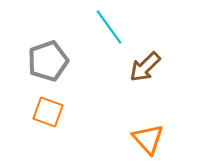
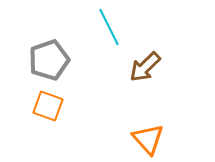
cyan line: rotated 9 degrees clockwise
gray pentagon: moved 1 px right, 1 px up
orange square: moved 6 px up
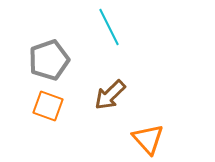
brown arrow: moved 35 px left, 28 px down
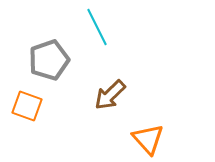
cyan line: moved 12 px left
orange square: moved 21 px left
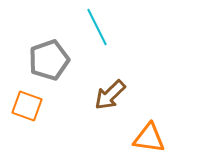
orange triangle: moved 1 px right, 1 px up; rotated 40 degrees counterclockwise
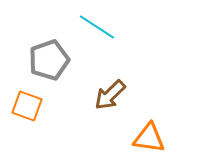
cyan line: rotated 30 degrees counterclockwise
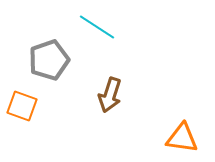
brown arrow: rotated 28 degrees counterclockwise
orange square: moved 5 px left
orange triangle: moved 33 px right
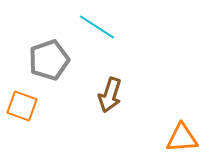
orange triangle: rotated 12 degrees counterclockwise
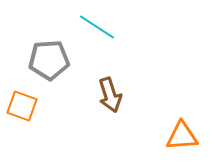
gray pentagon: rotated 15 degrees clockwise
brown arrow: rotated 36 degrees counterclockwise
orange triangle: moved 2 px up
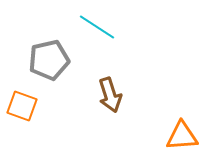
gray pentagon: rotated 9 degrees counterclockwise
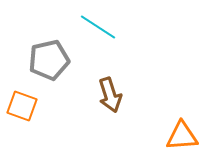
cyan line: moved 1 px right
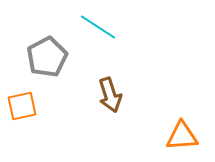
gray pentagon: moved 2 px left, 3 px up; rotated 15 degrees counterclockwise
orange square: rotated 32 degrees counterclockwise
